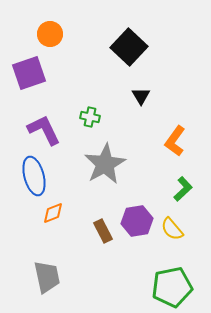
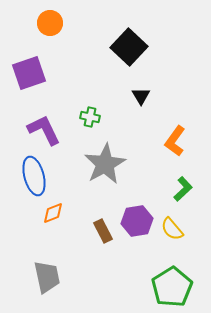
orange circle: moved 11 px up
green pentagon: rotated 21 degrees counterclockwise
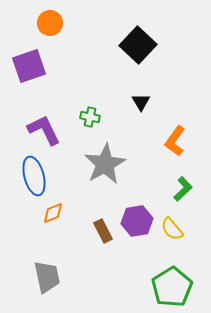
black square: moved 9 px right, 2 px up
purple square: moved 7 px up
black triangle: moved 6 px down
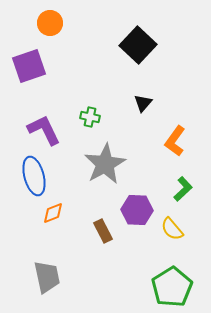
black triangle: moved 2 px right, 1 px down; rotated 12 degrees clockwise
purple hexagon: moved 11 px up; rotated 12 degrees clockwise
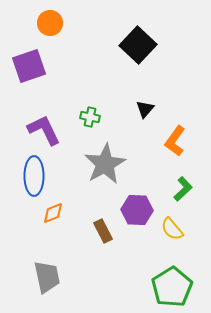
black triangle: moved 2 px right, 6 px down
blue ellipse: rotated 15 degrees clockwise
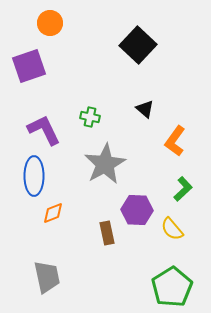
black triangle: rotated 30 degrees counterclockwise
brown rectangle: moved 4 px right, 2 px down; rotated 15 degrees clockwise
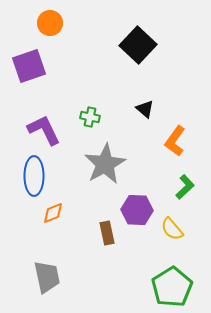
green L-shape: moved 2 px right, 2 px up
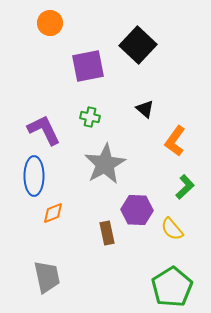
purple square: moved 59 px right; rotated 8 degrees clockwise
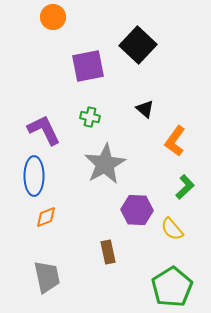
orange circle: moved 3 px right, 6 px up
orange diamond: moved 7 px left, 4 px down
brown rectangle: moved 1 px right, 19 px down
